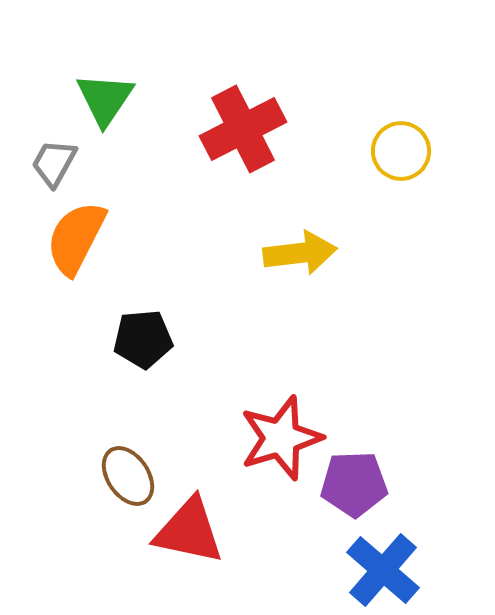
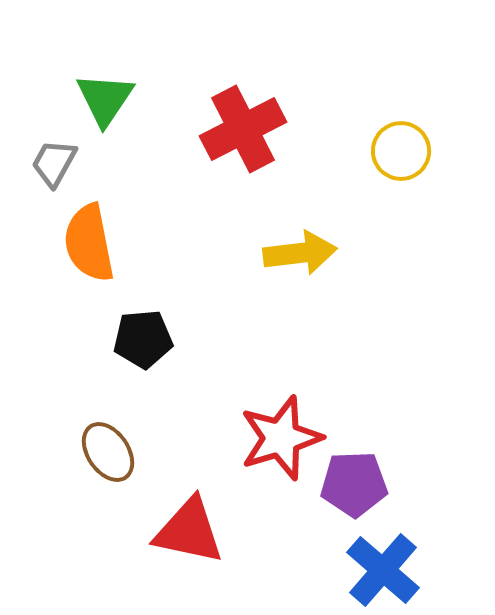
orange semicircle: moved 13 px right, 5 px down; rotated 38 degrees counterclockwise
brown ellipse: moved 20 px left, 24 px up
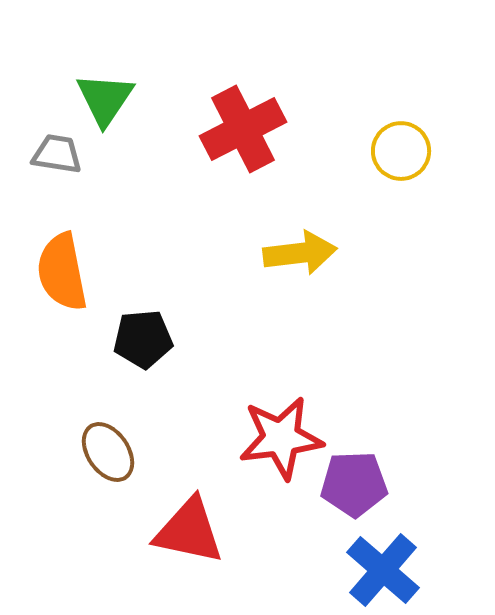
gray trapezoid: moved 3 px right, 9 px up; rotated 70 degrees clockwise
orange semicircle: moved 27 px left, 29 px down
red star: rotated 10 degrees clockwise
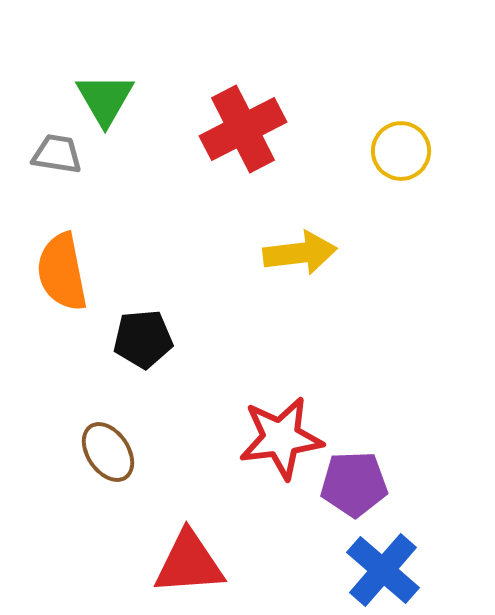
green triangle: rotated 4 degrees counterclockwise
red triangle: moved 32 px down; rotated 16 degrees counterclockwise
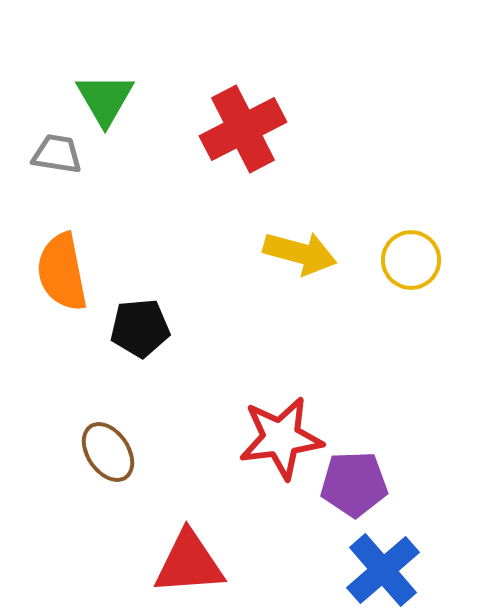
yellow circle: moved 10 px right, 109 px down
yellow arrow: rotated 22 degrees clockwise
black pentagon: moved 3 px left, 11 px up
blue cross: rotated 8 degrees clockwise
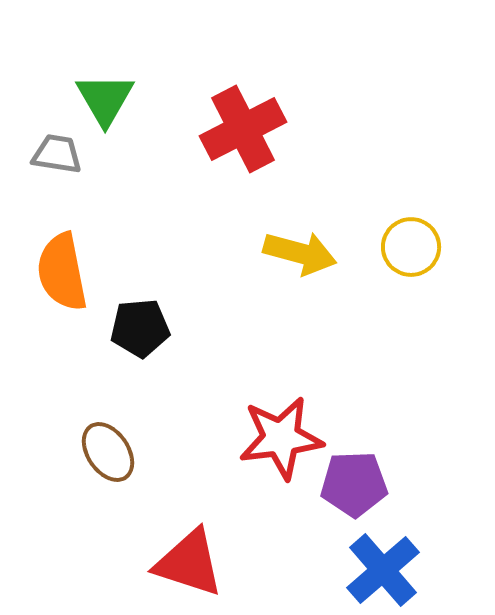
yellow circle: moved 13 px up
red triangle: rotated 22 degrees clockwise
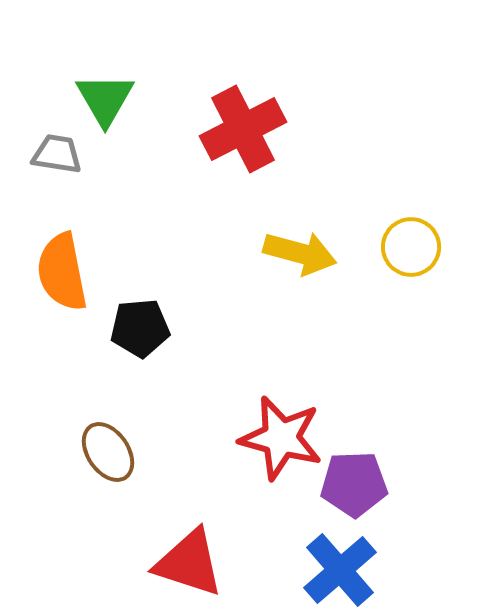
red star: rotated 22 degrees clockwise
blue cross: moved 43 px left
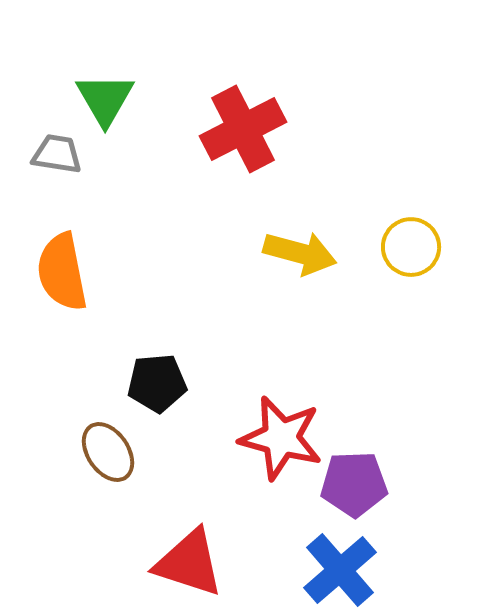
black pentagon: moved 17 px right, 55 px down
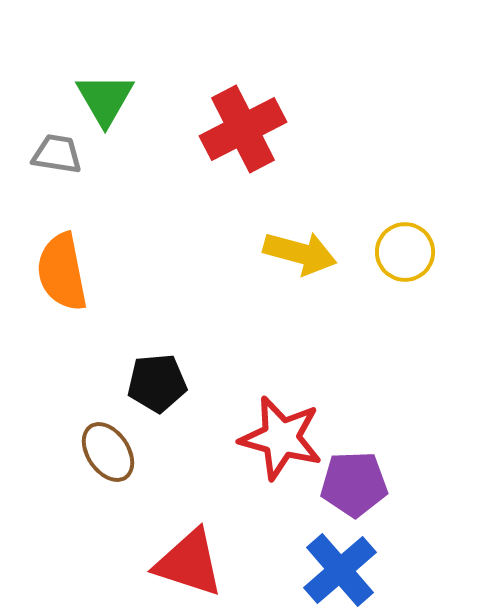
yellow circle: moved 6 px left, 5 px down
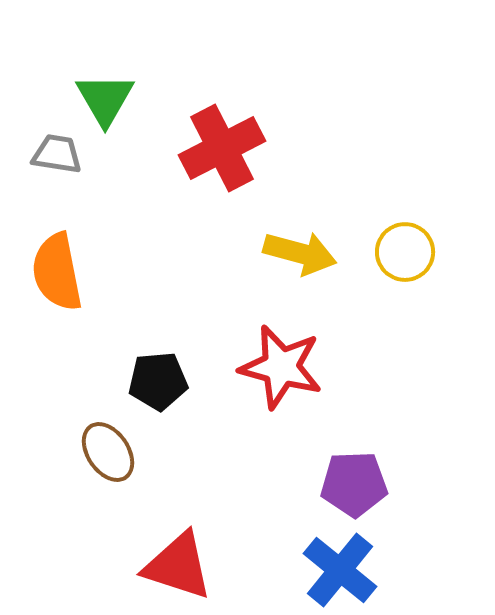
red cross: moved 21 px left, 19 px down
orange semicircle: moved 5 px left
black pentagon: moved 1 px right, 2 px up
red star: moved 71 px up
red triangle: moved 11 px left, 3 px down
blue cross: rotated 10 degrees counterclockwise
